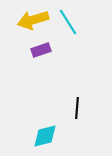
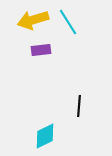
purple rectangle: rotated 12 degrees clockwise
black line: moved 2 px right, 2 px up
cyan diamond: rotated 12 degrees counterclockwise
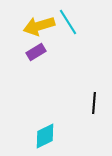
yellow arrow: moved 6 px right, 6 px down
purple rectangle: moved 5 px left, 2 px down; rotated 24 degrees counterclockwise
black line: moved 15 px right, 3 px up
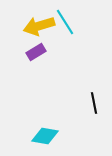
cyan line: moved 3 px left
black line: rotated 15 degrees counterclockwise
cyan diamond: rotated 36 degrees clockwise
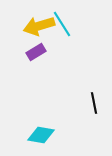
cyan line: moved 3 px left, 2 px down
cyan diamond: moved 4 px left, 1 px up
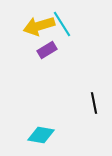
purple rectangle: moved 11 px right, 2 px up
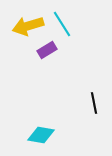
yellow arrow: moved 11 px left
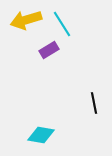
yellow arrow: moved 2 px left, 6 px up
purple rectangle: moved 2 px right
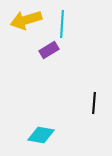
cyan line: rotated 36 degrees clockwise
black line: rotated 15 degrees clockwise
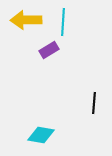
yellow arrow: rotated 16 degrees clockwise
cyan line: moved 1 px right, 2 px up
